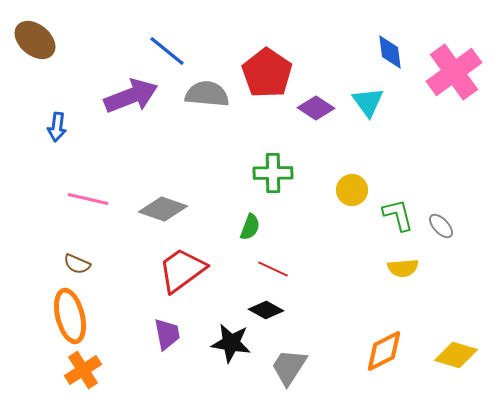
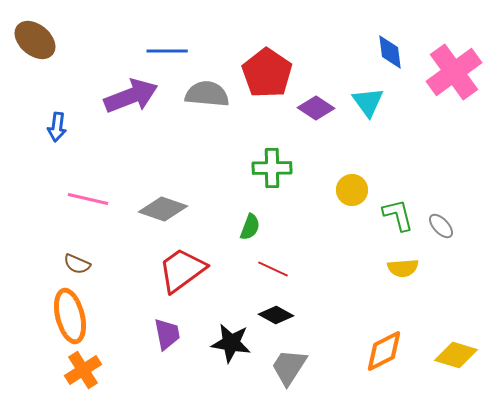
blue line: rotated 39 degrees counterclockwise
green cross: moved 1 px left, 5 px up
black diamond: moved 10 px right, 5 px down
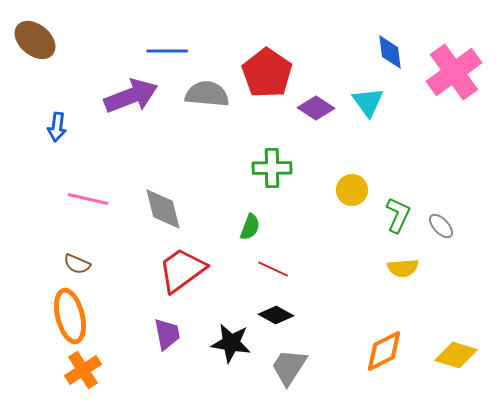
gray diamond: rotated 57 degrees clockwise
green L-shape: rotated 39 degrees clockwise
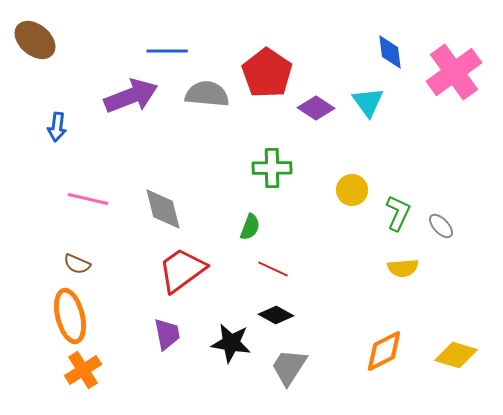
green L-shape: moved 2 px up
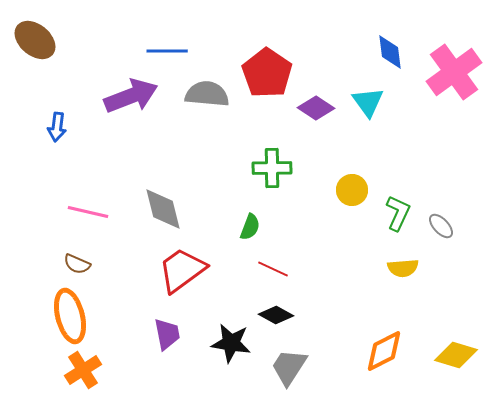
pink line: moved 13 px down
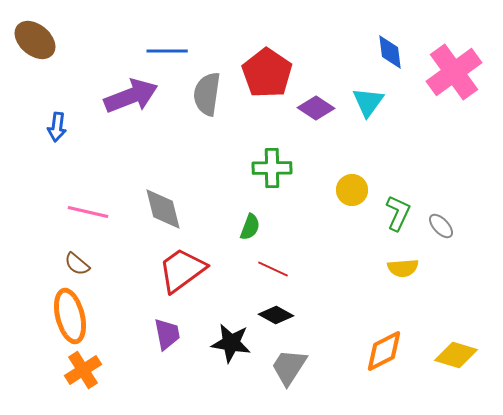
gray semicircle: rotated 87 degrees counterclockwise
cyan triangle: rotated 12 degrees clockwise
brown semicircle: rotated 16 degrees clockwise
